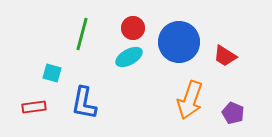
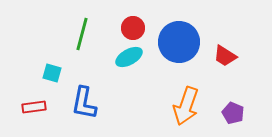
orange arrow: moved 4 px left, 6 px down
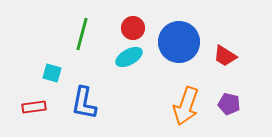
purple pentagon: moved 4 px left, 9 px up; rotated 10 degrees counterclockwise
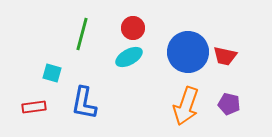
blue circle: moved 9 px right, 10 px down
red trapezoid: rotated 20 degrees counterclockwise
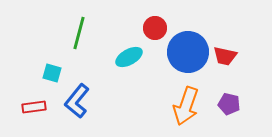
red circle: moved 22 px right
green line: moved 3 px left, 1 px up
blue L-shape: moved 7 px left, 2 px up; rotated 28 degrees clockwise
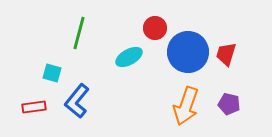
red trapezoid: moved 1 px right, 2 px up; rotated 95 degrees clockwise
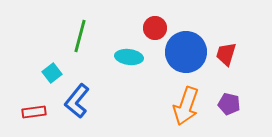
green line: moved 1 px right, 3 px down
blue circle: moved 2 px left
cyan ellipse: rotated 36 degrees clockwise
cyan square: rotated 36 degrees clockwise
red rectangle: moved 5 px down
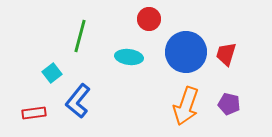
red circle: moved 6 px left, 9 px up
blue L-shape: moved 1 px right
red rectangle: moved 1 px down
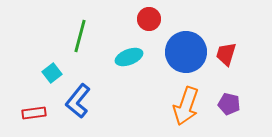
cyan ellipse: rotated 28 degrees counterclockwise
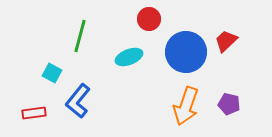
red trapezoid: moved 13 px up; rotated 30 degrees clockwise
cyan square: rotated 24 degrees counterclockwise
